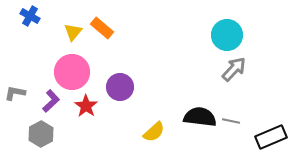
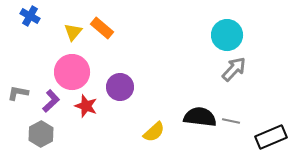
gray L-shape: moved 3 px right
red star: rotated 15 degrees counterclockwise
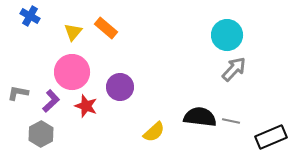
orange rectangle: moved 4 px right
